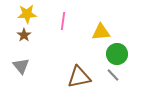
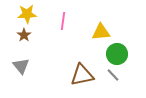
brown triangle: moved 3 px right, 2 px up
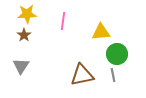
gray triangle: rotated 12 degrees clockwise
gray line: rotated 32 degrees clockwise
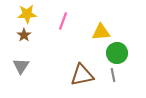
pink line: rotated 12 degrees clockwise
green circle: moved 1 px up
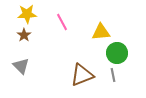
pink line: moved 1 px left, 1 px down; rotated 48 degrees counterclockwise
gray triangle: rotated 18 degrees counterclockwise
brown triangle: rotated 10 degrees counterclockwise
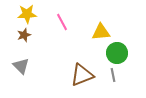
brown star: rotated 16 degrees clockwise
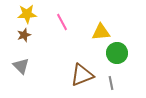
gray line: moved 2 px left, 8 px down
